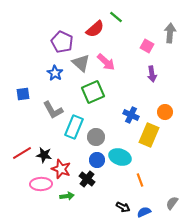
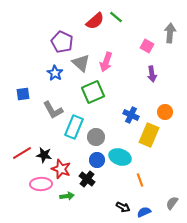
red semicircle: moved 8 px up
pink arrow: rotated 66 degrees clockwise
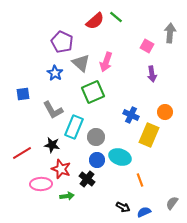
black star: moved 8 px right, 10 px up
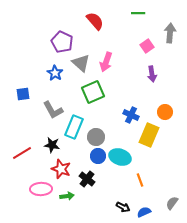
green line: moved 22 px right, 4 px up; rotated 40 degrees counterclockwise
red semicircle: rotated 90 degrees counterclockwise
pink square: rotated 24 degrees clockwise
blue circle: moved 1 px right, 4 px up
pink ellipse: moved 5 px down
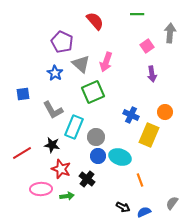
green line: moved 1 px left, 1 px down
gray triangle: moved 1 px down
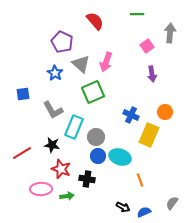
black cross: rotated 28 degrees counterclockwise
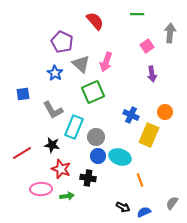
black cross: moved 1 px right, 1 px up
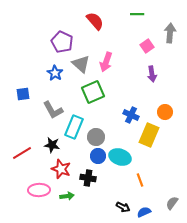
pink ellipse: moved 2 px left, 1 px down
